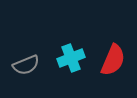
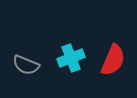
gray semicircle: rotated 44 degrees clockwise
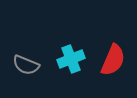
cyan cross: moved 1 px down
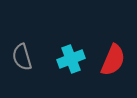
gray semicircle: moved 4 px left, 8 px up; rotated 52 degrees clockwise
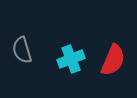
gray semicircle: moved 7 px up
